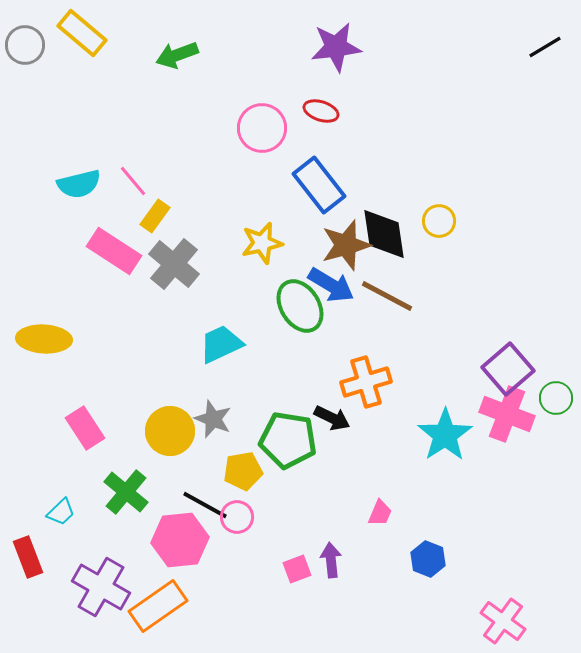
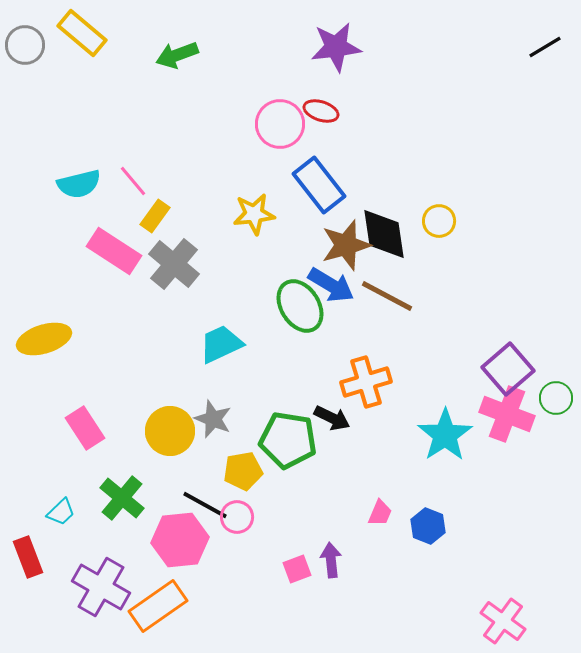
pink circle at (262, 128): moved 18 px right, 4 px up
yellow star at (262, 243): moved 8 px left, 29 px up; rotated 6 degrees clockwise
yellow ellipse at (44, 339): rotated 20 degrees counterclockwise
green cross at (126, 492): moved 4 px left, 6 px down
blue hexagon at (428, 559): moved 33 px up
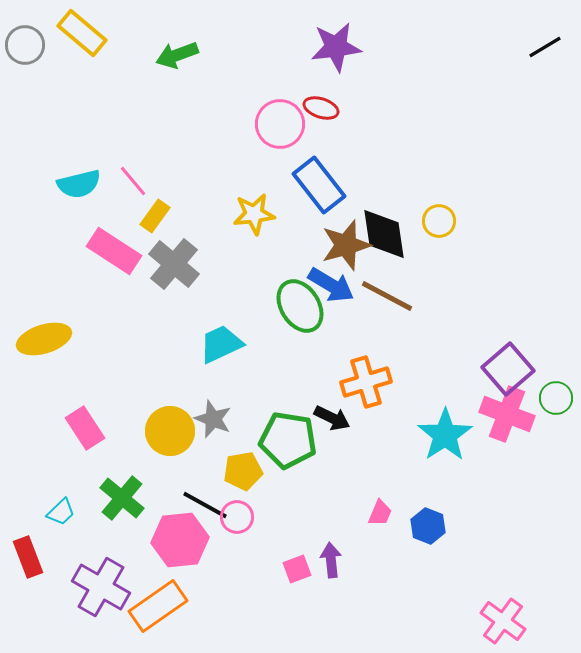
red ellipse at (321, 111): moved 3 px up
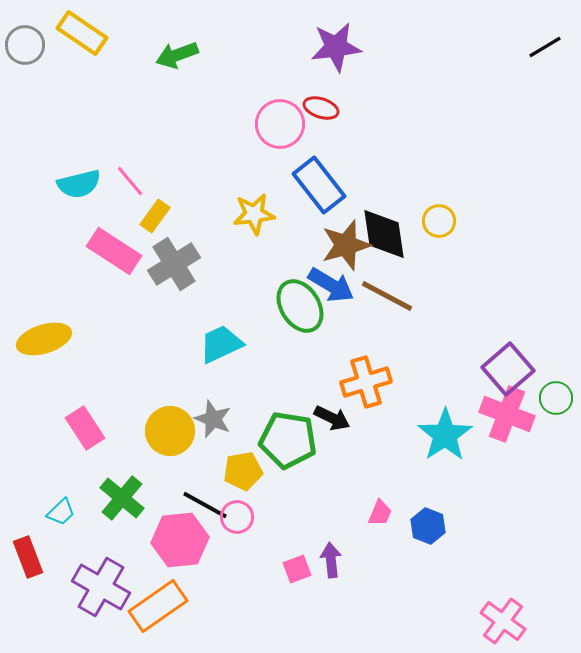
yellow rectangle at (82, 33): rotated 6 degrees counterclockwise
pink line at (133, 181): moved 3 px left
gray cross at (174, 264): rotated 18 degrees clockwise
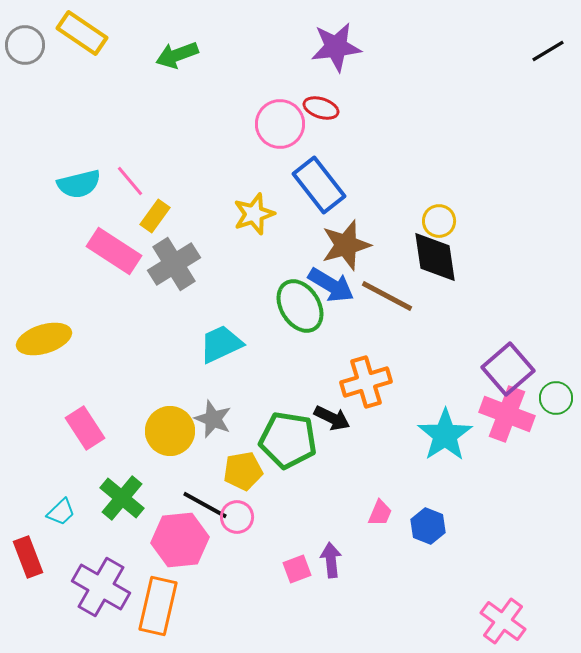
black line at (545, 47): moved 3 px right, 4 px down
yellow star at (254, 214): rotated 12 degrees counterclockwise
black diamond at (384, 234): moved 51 px right, 23 px down
orange rectangle at (158, 606): rotated 42 degrees counterclockwise
